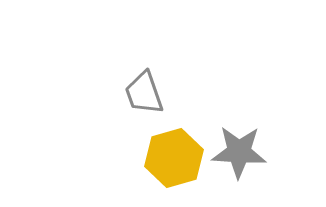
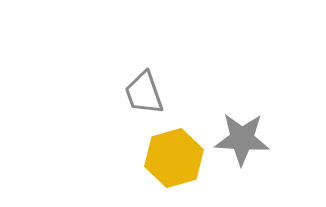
gray star: moved 3 px right, 13 px up
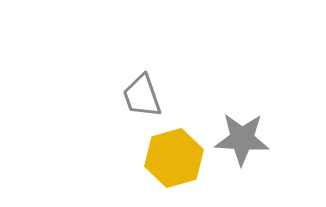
gray trapezoid: moved 2 px left, 3 px down
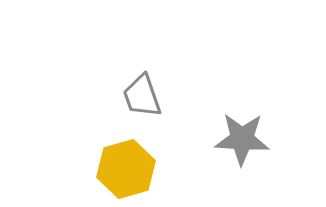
yellow hexagon: moved 48 px left, 11 px down
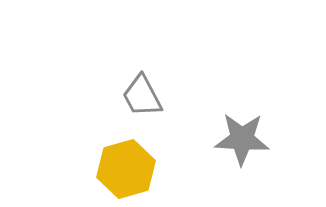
gray trapezoid: rotated 9 degrees counterclockwise
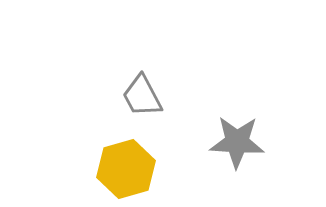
gray star: moved 5 px left, 3 px down
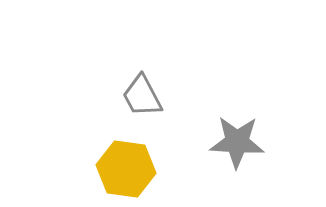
yellow hexagon: rotated 24 degrees clockwise
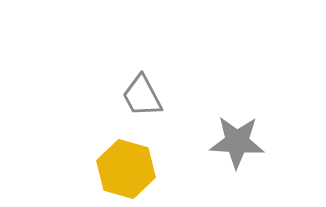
yellow hexagon: rotated 8 degrees clockwise
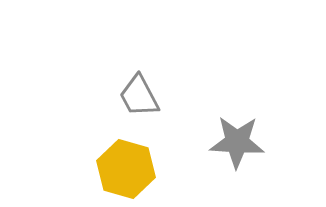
gray trapezoid: moved 3 px left
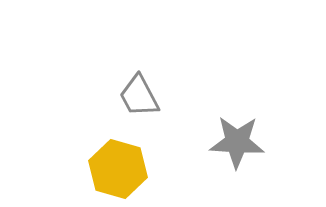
yellow hexagon: moved 8 px left
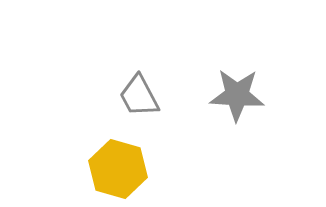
gray star: moved 47 px up
